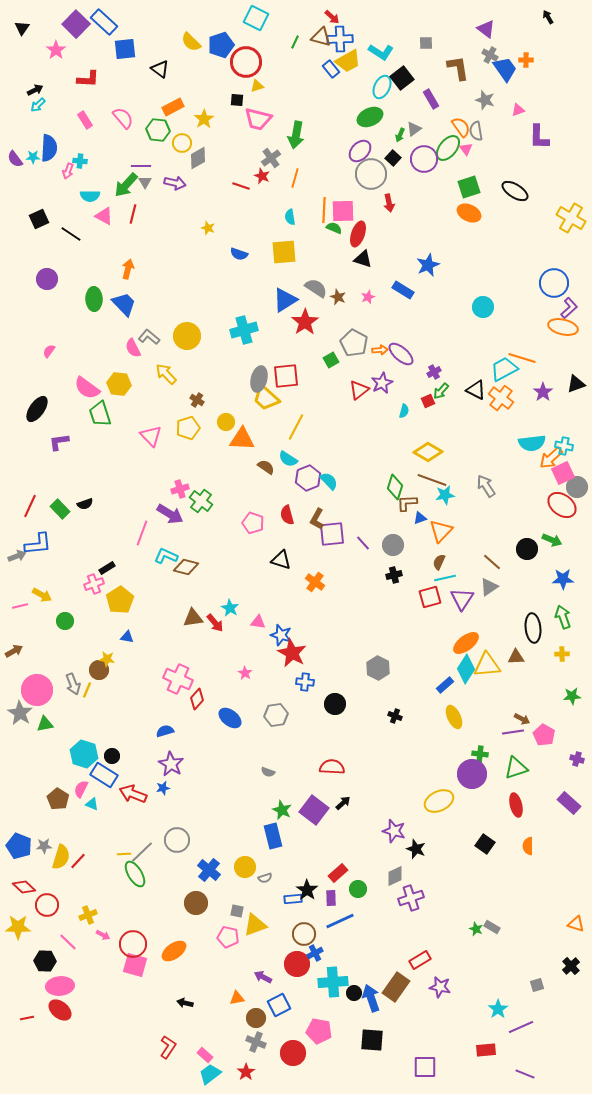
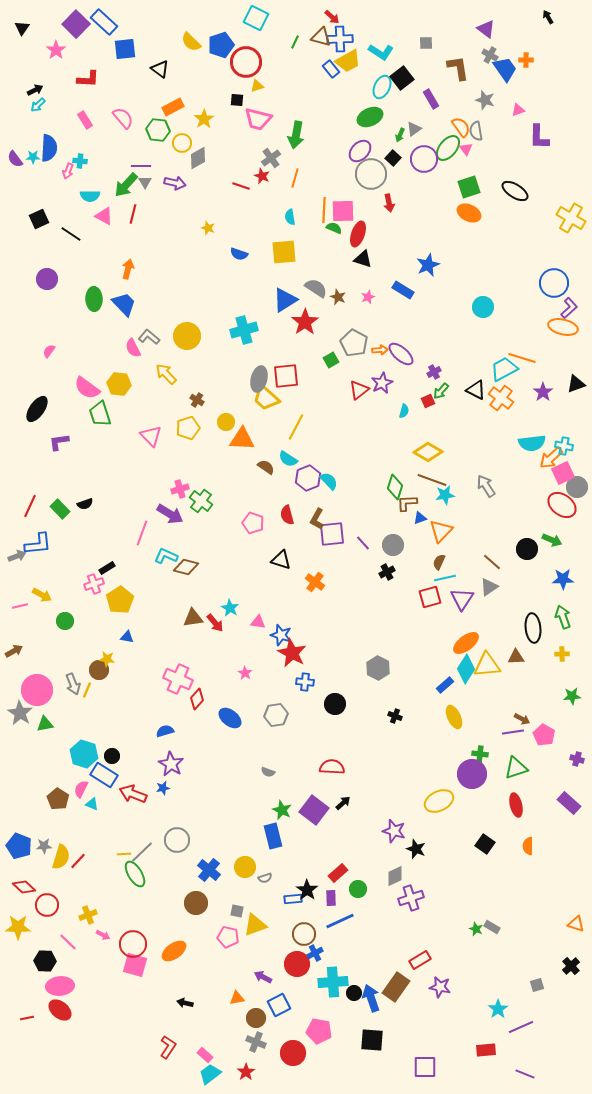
black cross at (394, 575): moved 7 px left, 3 px up; rotated 14 degrees counterclockwise
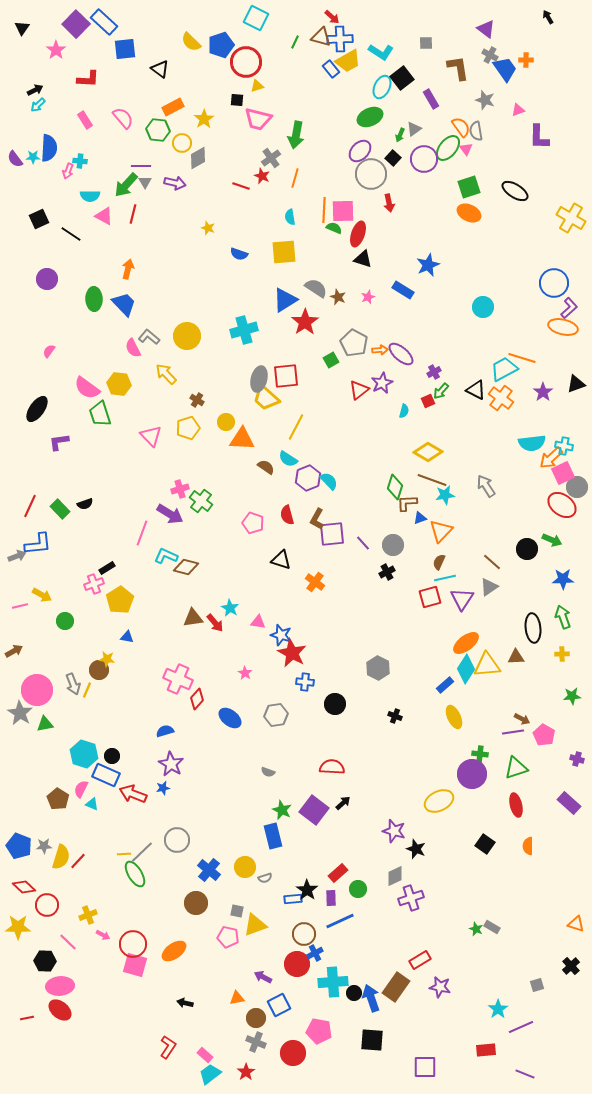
blue rectangle at (104, 775): moved 2 px right; rotated 8 degrees counterclockwise
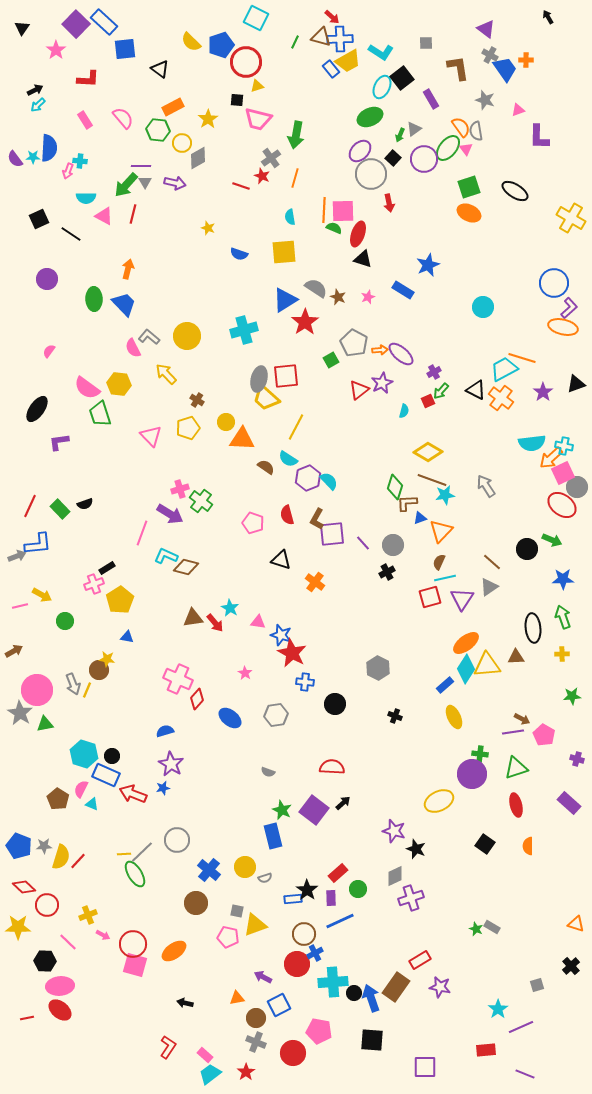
yellow star at (204, 119): moved 4 px right
cyan semicircle at (90, 196): moved 4 px left, 2 px down
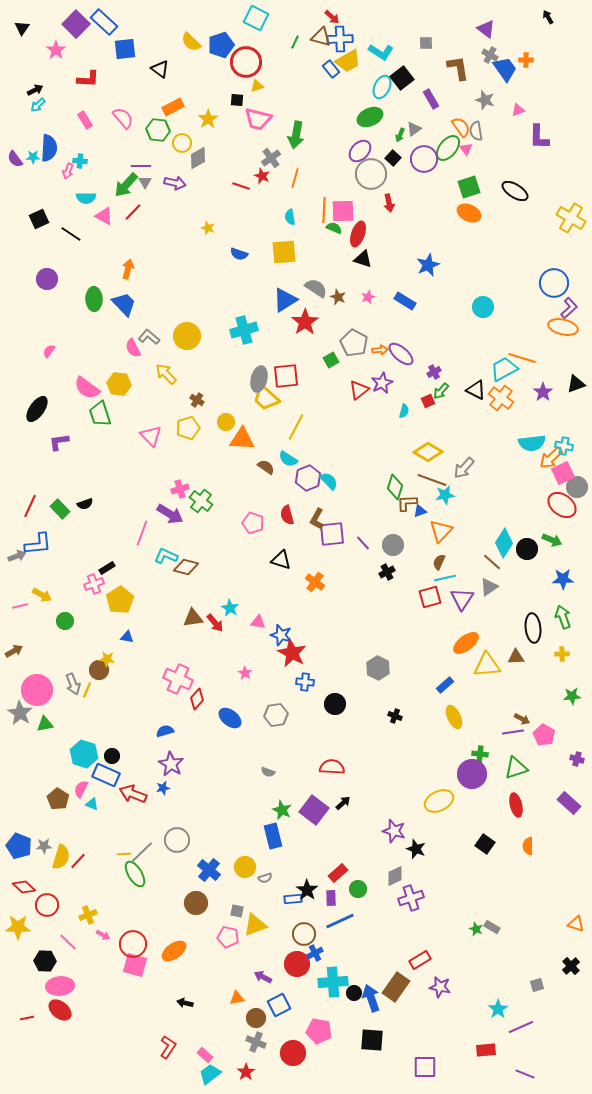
red line at (133, 214): moved 2 px up; rotated 30 degrees clockwise
blue rectangle at (403, 290): moved 2 px right, 11 px down
gray arrow at (486, 486): moved 22 px left, 18 px up; rotated 105 degrees counterclockwise
blue triangle at (420, 518): moved 7 px up
cyan diamond at (466, 669): moved 38 px right, 126 px up
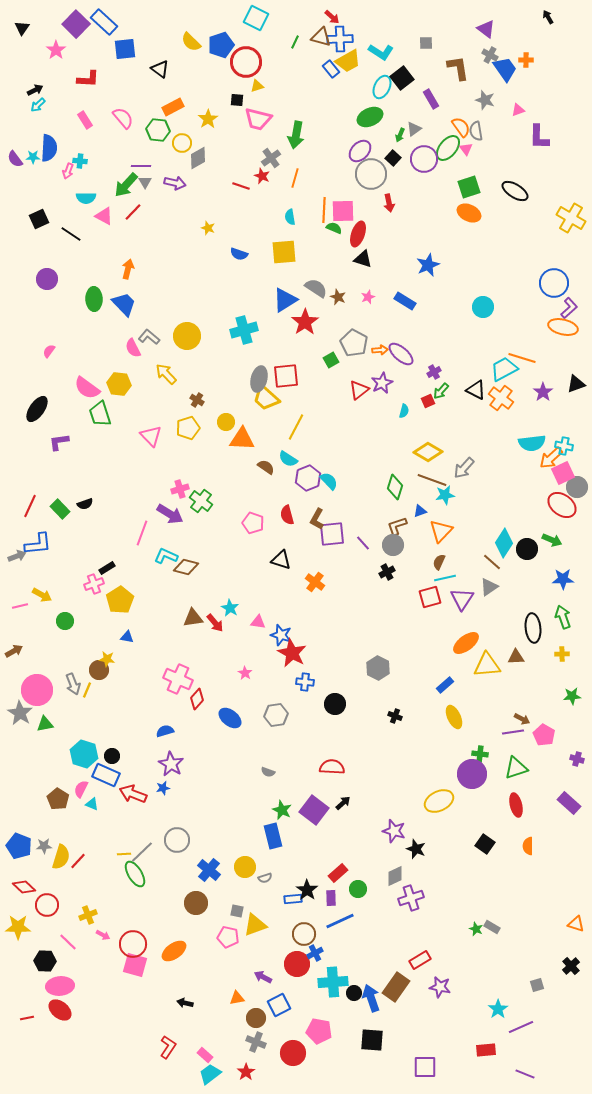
brown L-shape at (407, 503): moved 10 px left, 23 px down; rotated 15 degrees counterclockwise
